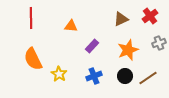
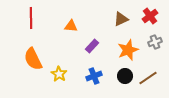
gray cross: moved 4 px left, 1 px up
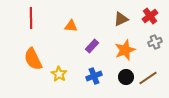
orange star: moved 3 px left
black circle: moved 1 px right, 1 px down
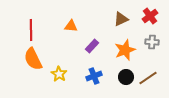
red line: moved 12 px down
gray cross: moved 3 px left; rotated 24 degrees clockwise
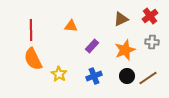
black circle: moved 1 px right, 1 px up
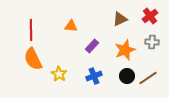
brown triangle: moved 1 px left
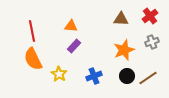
brown triangle: moved 1 px right; rotated 28 degrees clockwise
red line: moved 1 px right, 1 px down; rotated 10 degrees counterclockwise
gray cross: rotated 24 degrees counterclockwise
purple rectangle: moved 18 px left
orange star: moved 1 px left
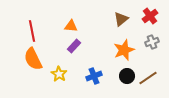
brown triangle: rotated 42 degrees counterclockwise
